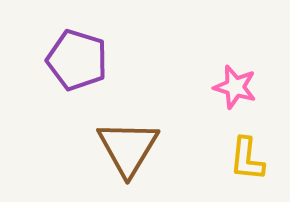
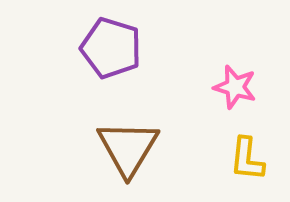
purple pentagon: moved 34 px right, 12 px up
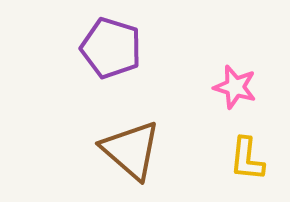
brown triangle: moved 3 px right, 2 px down; rotated 20 degrees counterclockwise
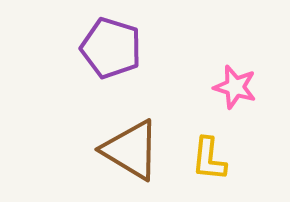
brown triangle: rotated 10 degrees counterclockwise
yellow L-shape: moved 38 px left
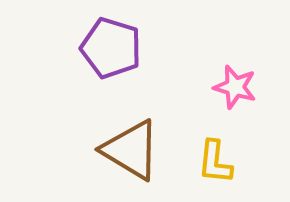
yellow L-shape: moved 6 px right, 3 px down
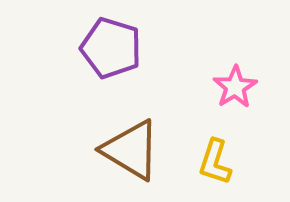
pink star: rotated 24 degrees clockwise
yellow L-shape: rotated 12 degrees clockwise
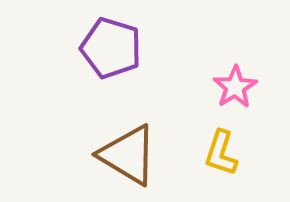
brown triangle: moved 3 px left, 5 px down
yellow L-shape: moved 6 px right, 9 px up
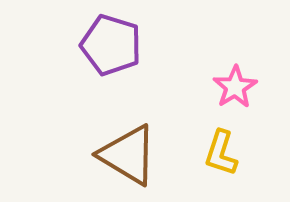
purple pentagon: moved 3 px up
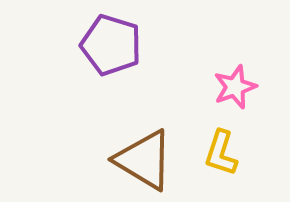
pink star: rotated 12 degrees clockwise
brown triangle: moved 16 px right, 5 px down
